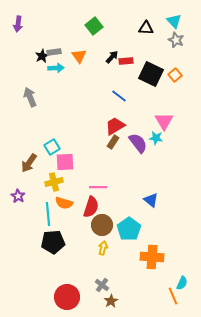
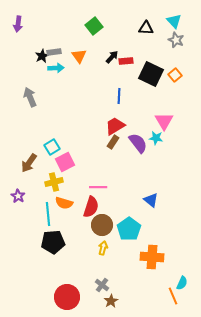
blue line: rotated 56 degrees clockwise
pink square: rotated 24 degrees counterclockwise
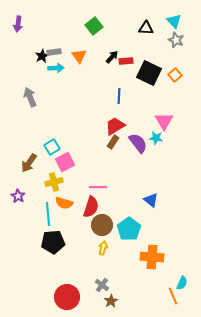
black square: moved 2 px left, 1 px up
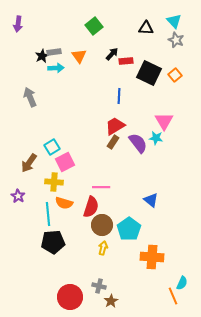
black arrow: moved 3 px up
yellow cross: rotated 18 degrees clockwise
pink line: moved 3 px right
gray cross: moved 3 px left, 1 px down; rotated 24 degrees counterclockwise
red circle: moved 3 px right
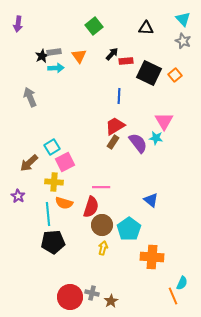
cyan triangle: moved 9 px right, 2 px up
gray star: moved 7 px right, 1 px down
brown arrow: rotated 12 degrees clockwise
gray cross: moved 7 px left, 7 px down
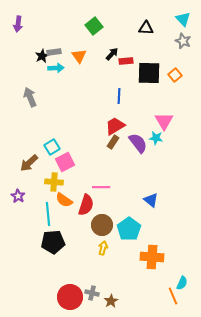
black square: rotated 25 degrees counterclockwise
orange semicircle: moved 3 px up; rotated 18 degrees clockwise
red semicircle: moved 5 px left, 2 px up
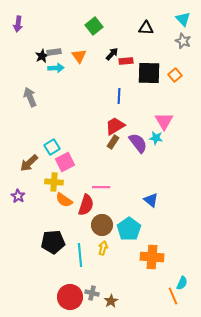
cyan line: moved 32 px right, 41 px down
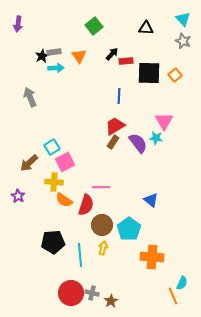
red circle: moved 1 px right, 4 px up
